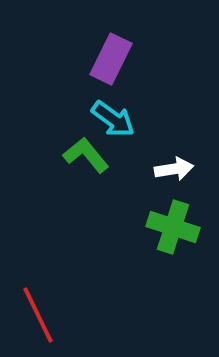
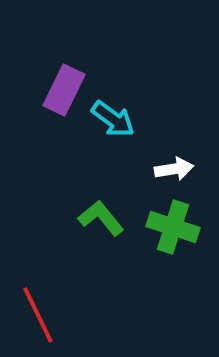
purple rectangle: moved 47 px left, 31 px down
green L-shape: moved 15 px right, 63 px down
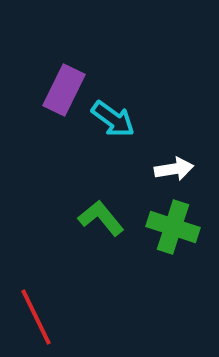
red line: moved 2 px left, 2 px down
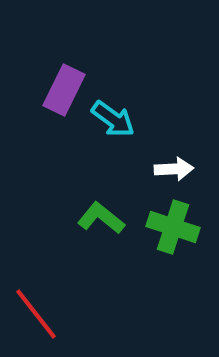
white arrow: rotated 6 degrees clockwise
green L-shape: rotated 12 degrees counterclockwise
red line: moved 3 px up; rotated 12 degrees counterclockwise
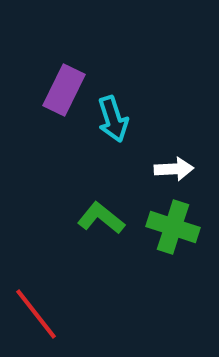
cyan arrow: rotated 36 degrees clockwise
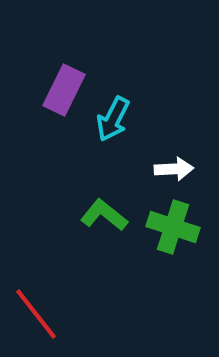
cyan arrow: rotated 45 degrees clockwise
green L-shape: moved 3 px right, 3 px up
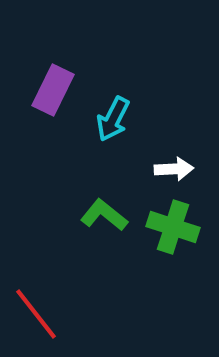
purple rectangle: moved 11 px left
